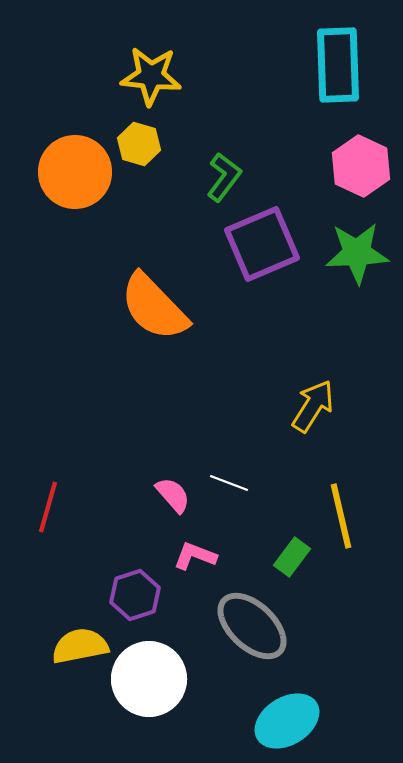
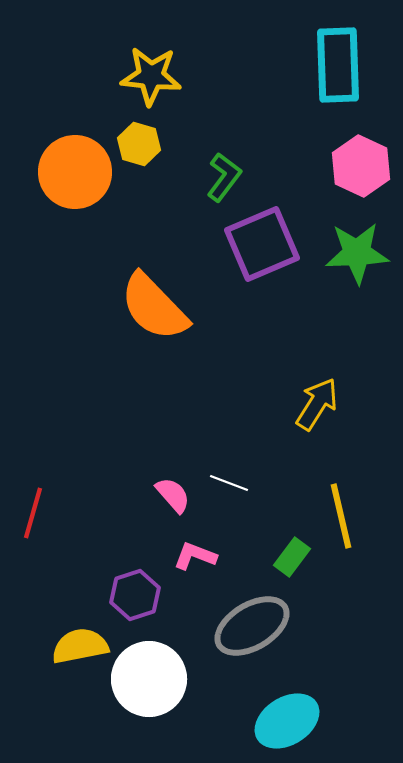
yellow arrow: moved 4 px right, 2 px up
red line: moved 15 px left, 6 px down
gray ellipse: rotated 74 degrees counterclockwise
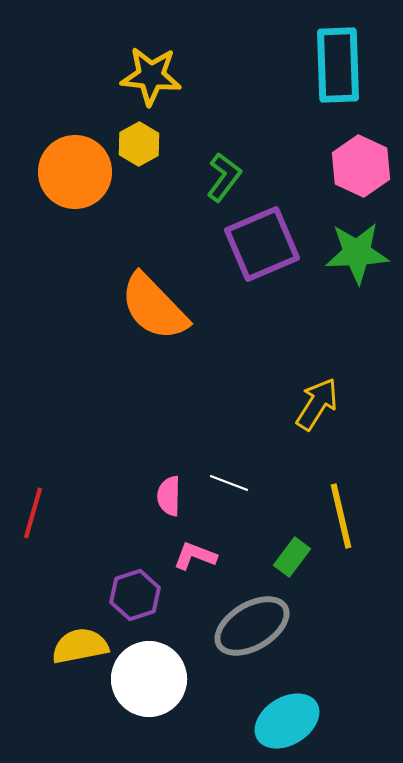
yellow hexagon: rotated 15 degrees clockwise
pink semicircle: moved 4 px left, 1 px down; rotated 138 degrees counterclockwise
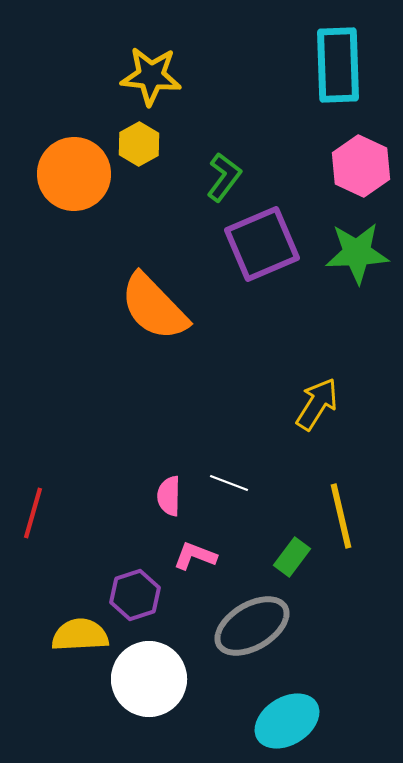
orange circle: moved 1 px left, 2 px down
yellow semicircle: moved 11 px up; rotated 8 degrees clockwise
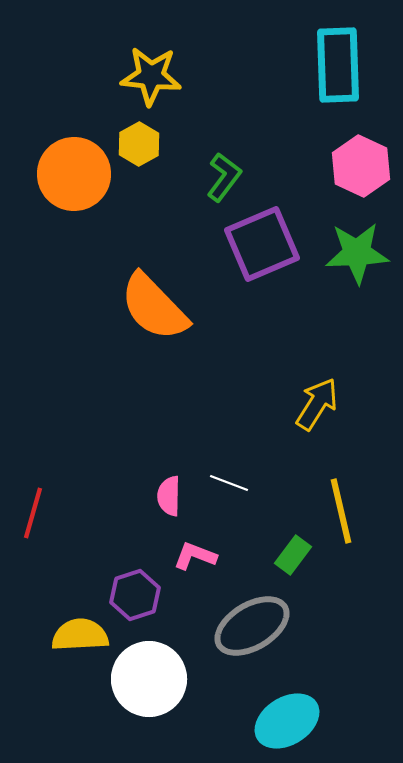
yellow line: moved 5 px up
green rectangle: moved 1 px right, 2 px up
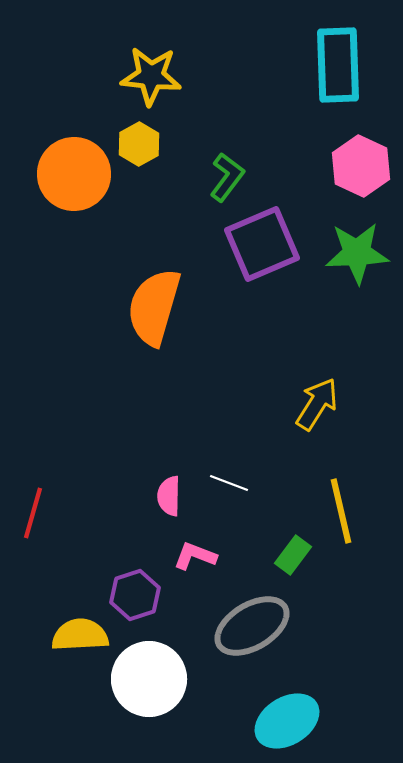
green L-shape: moved 3 px right
orange semicircle: rotated 60 degrees clockwise
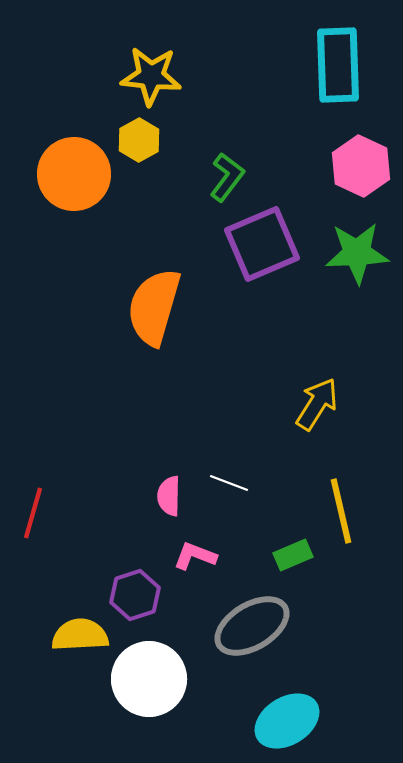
yellow hexagon: moved 4 px up
green rectangle: rotated 30 degrees clockwise
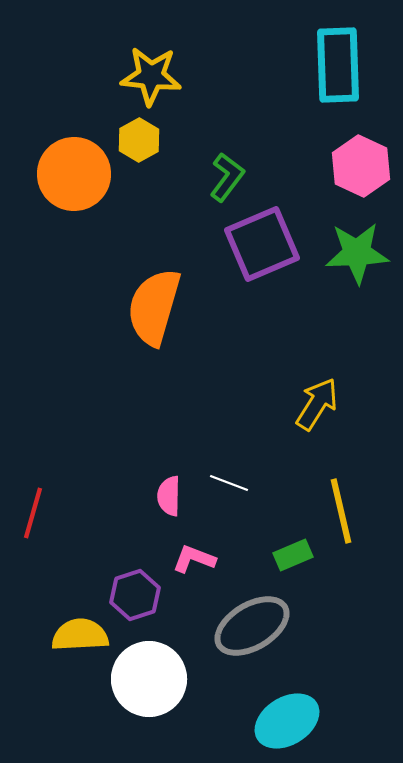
pink L-shape: moved 1 px left, 3 px down
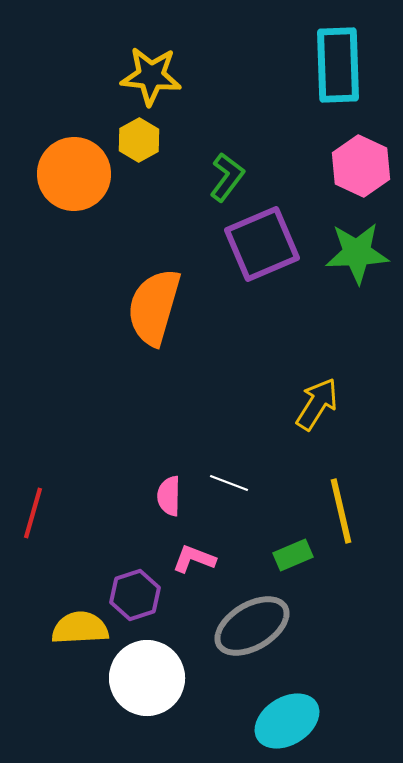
yellow semicircle: moved 7 px up
white circle: moved 2 px left, 1 px up
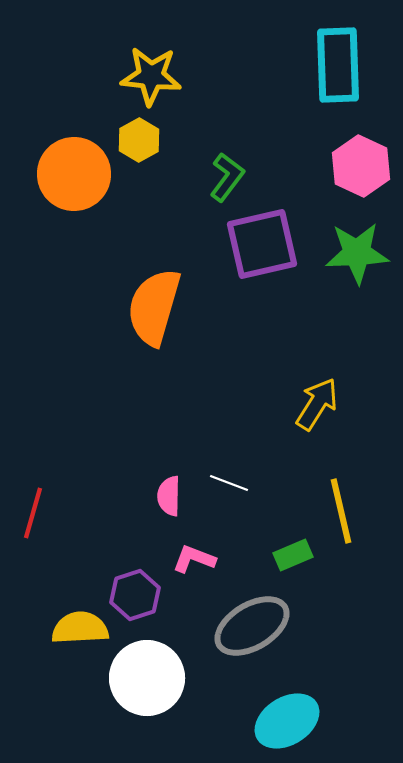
purple square: rotated 10 degrees clockwise
